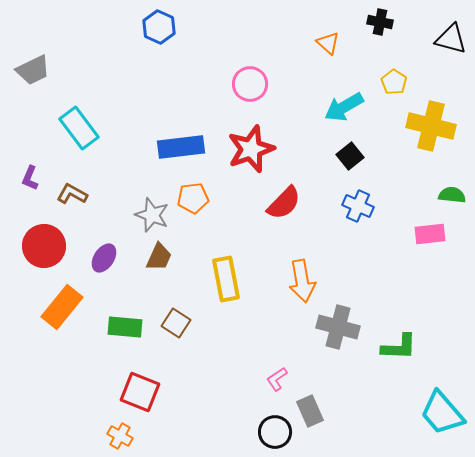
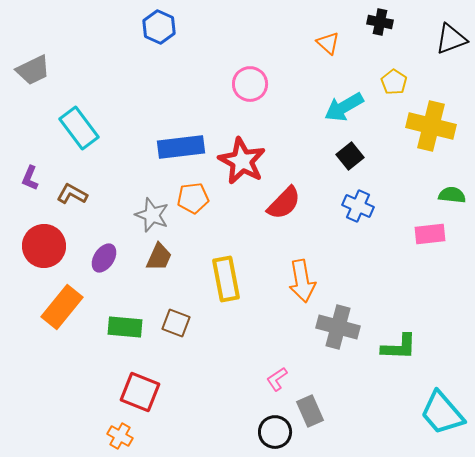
black triangle: rotated 36 degrees counterclockwise
red star: moved 9 px left, 12 px down; rotated 24 degrees counterclockwise
brown square: rotated 12 degrees counterclockwise
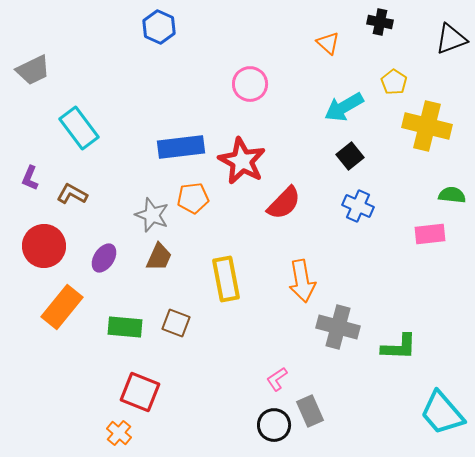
yellow cross: moved 4 px left
black circle: moved 1 px left, 7 px up
orange cross: moved 1 px left, 3 px up; rotated 10 degrees clockwise
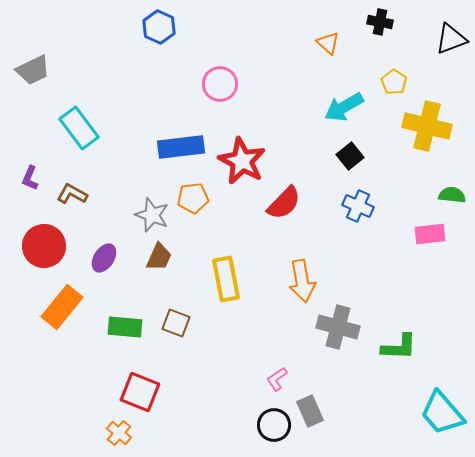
pink circle: moved 30 px left
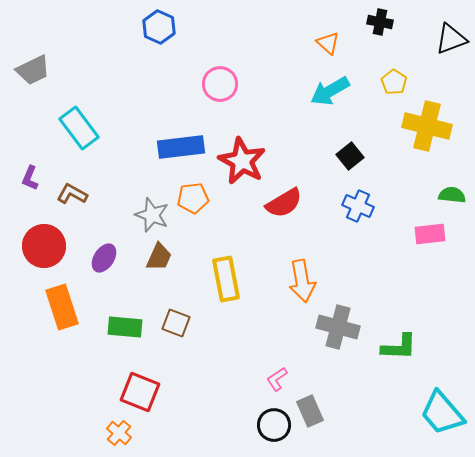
cyan arrow: moved 14 px left, 16 px up
red semicircle: rotated 15 degrees clockwise
orange rectangle: rotated 57 degrees counterclockwise
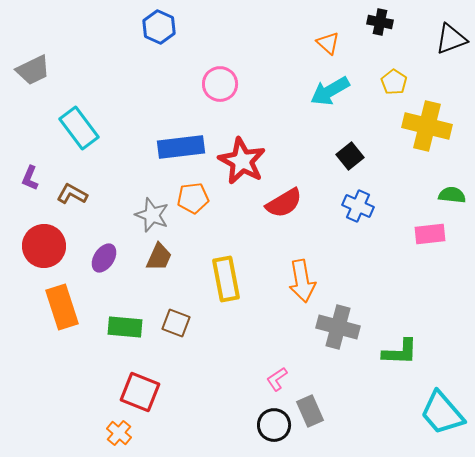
green L-shape: moved 1 px right, 5 px down
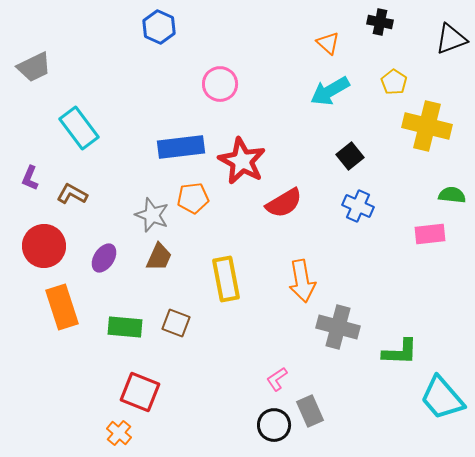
gray trapezoid: moved 1 px right, 3 px up
cyan trapezoid: moved 15 px up
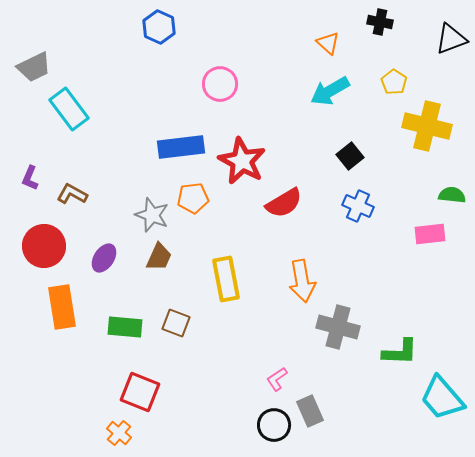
cyan rectangle: moved 10 px left, 19 px up
orange rectangle: rotated 9 degrees clockwise
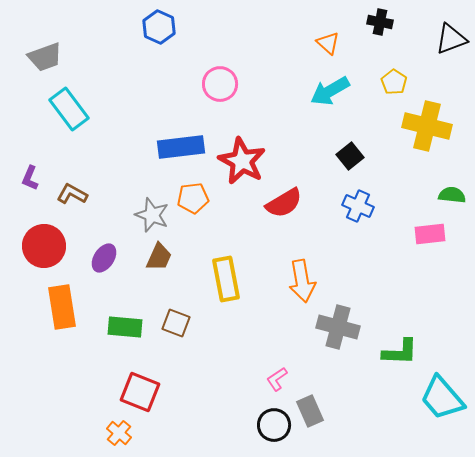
gray trapezoid: moved 11 px right, 10 px up; rotated 6 degrees clockwise
